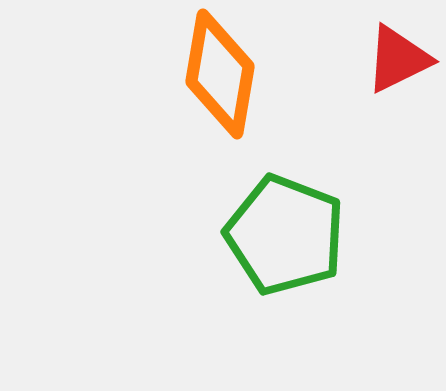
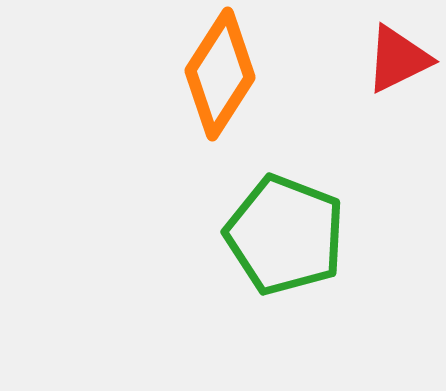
orange diamond: rotated 23 degrees clockwise
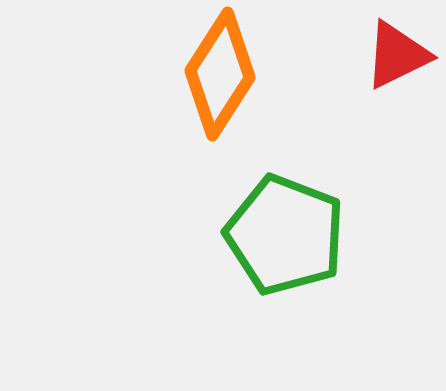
red triangle: moved 1 px left, 4 px up
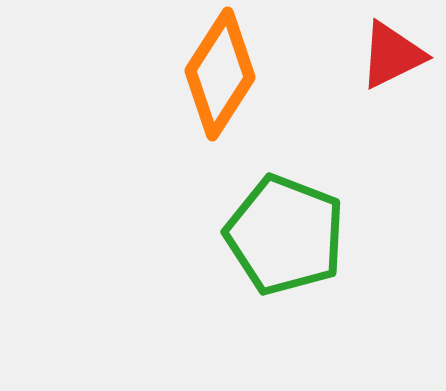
red triangle: moved 5 px left
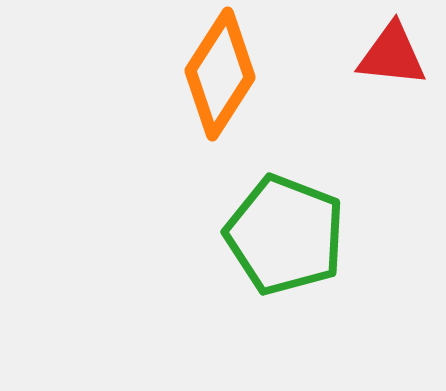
red triangle: rotated 32 degrees clockwise
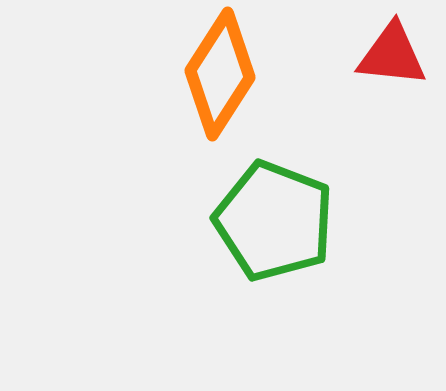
green pentagon: moved 11 px left, 14 px up
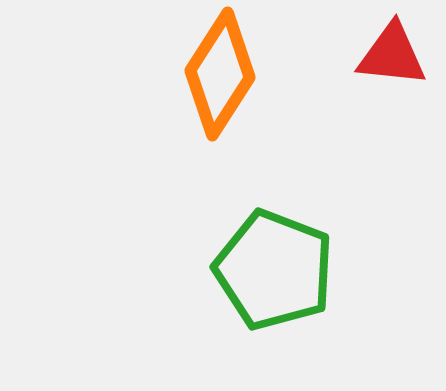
green pentagon: moved 49 px down
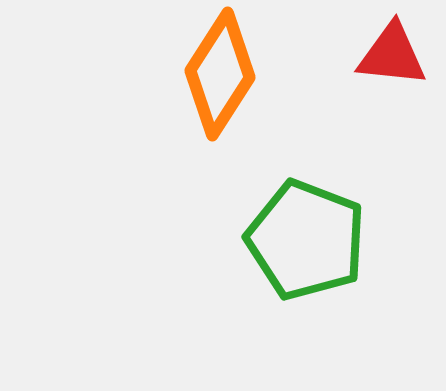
green pentagon: moved 32 px right, 30 px up
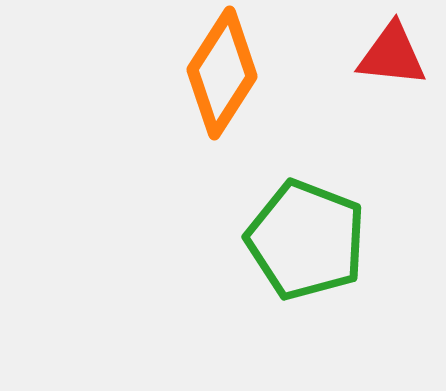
orange diamond: moved 2 px right, 1 px up
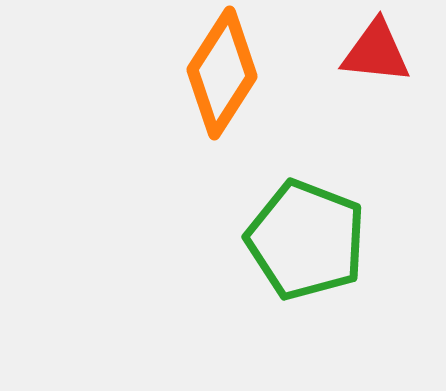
red triangle: moved 16 px left, 3 px up
